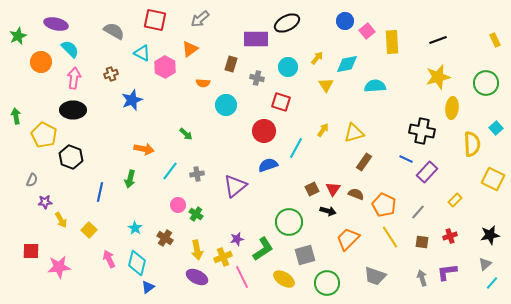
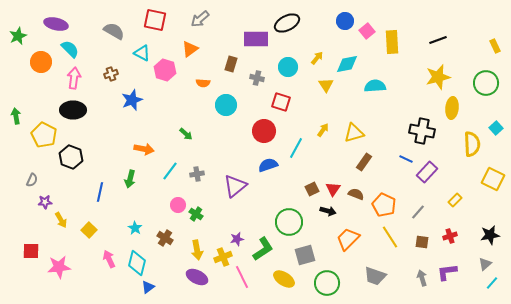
yellow rectangle at (495, 40): moved 6 px down
pink hexagon at (165, 67): moved 3 px down; rotated 10 degrees counterclockwise
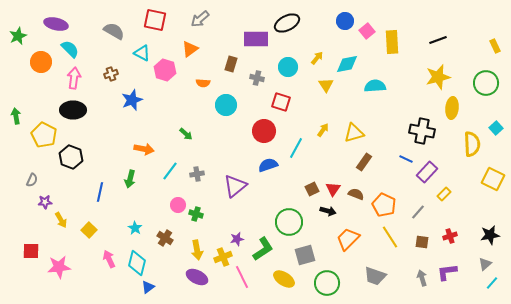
yellow rectangle at (455, 200): moved 11 px left, 6 px up
green cross at (196, 214): rotated 16 degrees counterclockwise
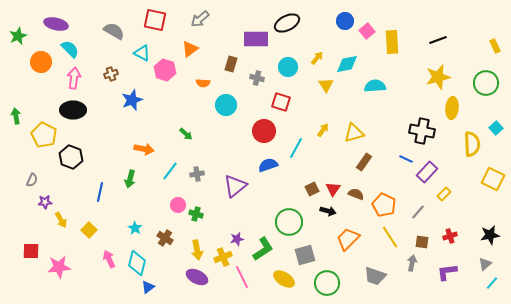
gray arrow at (422, 278): moved 10 px left, 15 px up; rotated 28 degrees clockwise
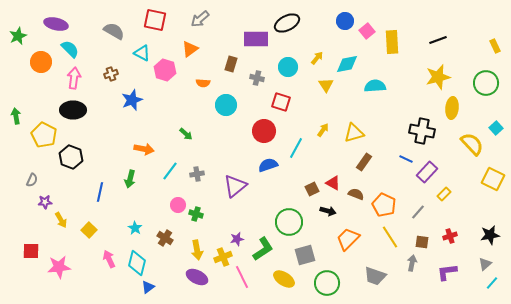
yellow semicircle at (472, 144): rotated 40 degrees counterclockwise
red triangle at (333, 189): moved 6 px up; rotated 35 degrees counterclockwise
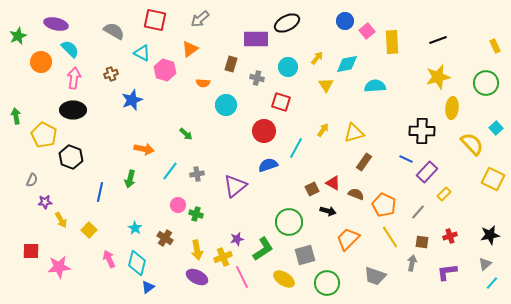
black cross at (422, 131): rotated 10 degrees counterclockwise
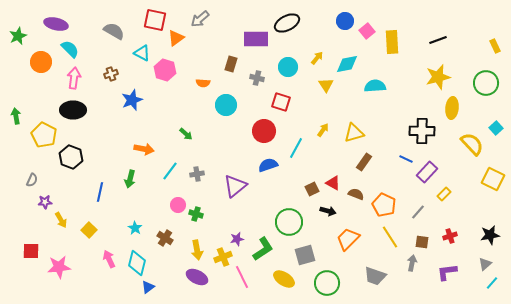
orange triangle at (190, 49): moved 14 px left, 11 px up
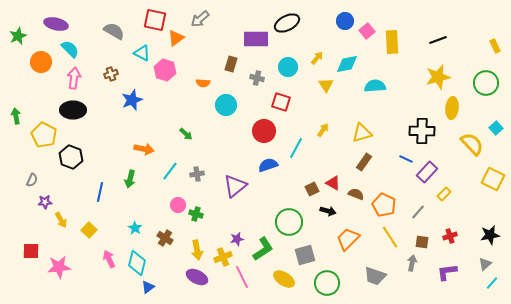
yellow triangle at (354, 133): moved 8 px right
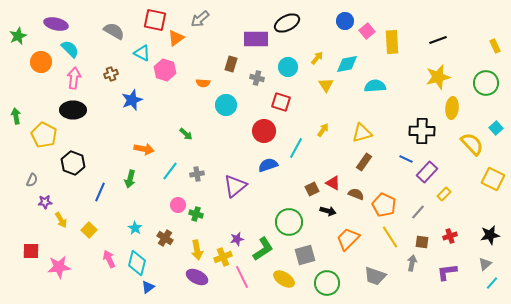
black hexagon at (71, 157): moved 2 px right, 6 px down
blue line at (100, 192): rotated 12 degrees clockwise
